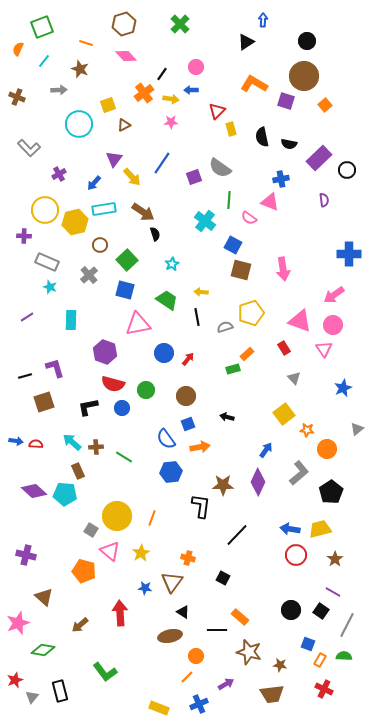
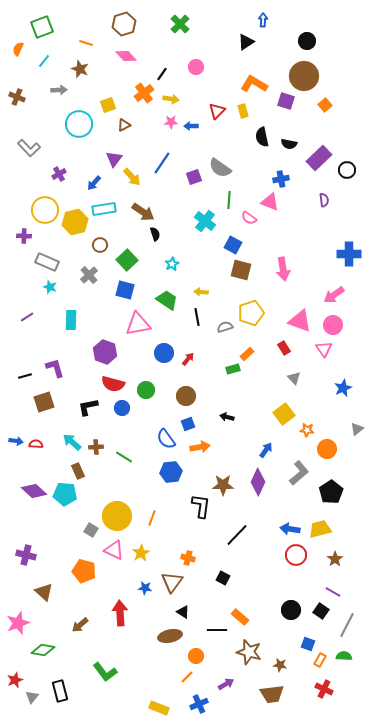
blue arrow at (191, 90): moved 36 px down
yellow rectangle at (231, 129): moved 12 px right, 18 px up
pink triangle at (110, 551): moved 4 px right, 1 px up; rotated 15 degrees counterclockwise
brown triangle at (44, 597): moved 5 px up
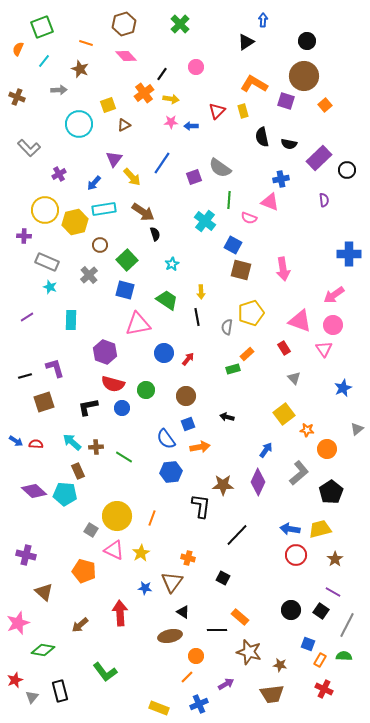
pink semicircle at (249, 218): rotated 14 degrees counterclockwise
yellow arrow at (201, 292): rotated 96 degrees counterclockwise
gray semicircle at (225, 327): moved 2 px right; rotated 63 degrees counterclockwise
blue arrow at (16, 441): rotated 24 degrees clockwise
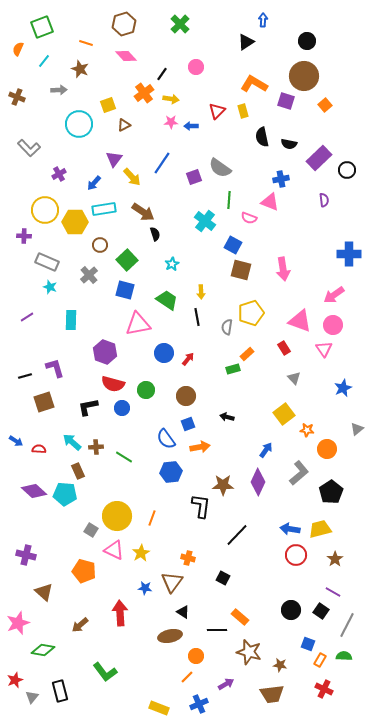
yellow hexagon at (75, 222): rotated 15 degrees clockwise
red semicircle at (36, 444): moved 3 px right, 5 px down
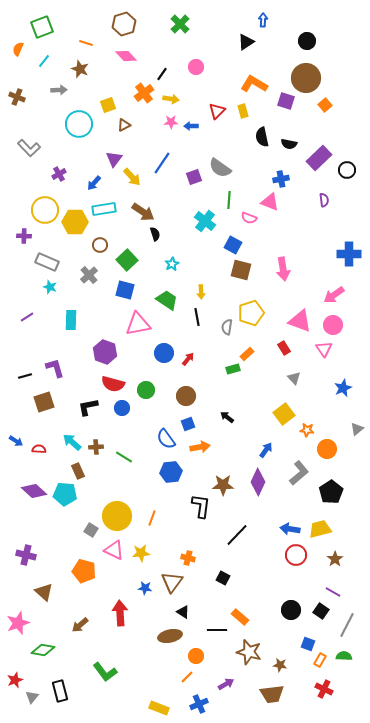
brown circle at (304, 76): moved 2 px right, 2 px down
black arrow at (227, 417): rotated 24 degrees clockwise
yellow star at (141, 553): rotated 24 degrees clockwise
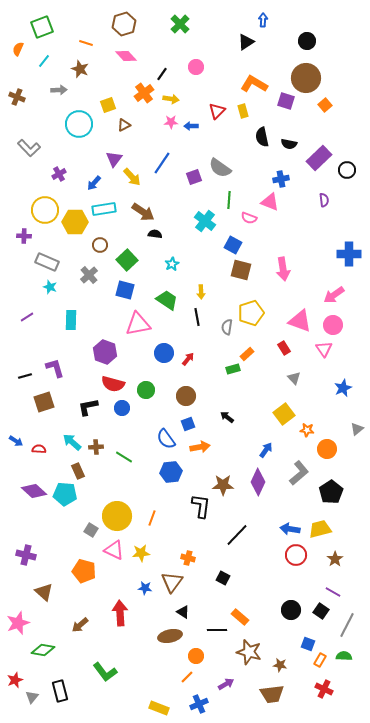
black semicircle at (155, 234): rotated 64 degrees counterclockwise
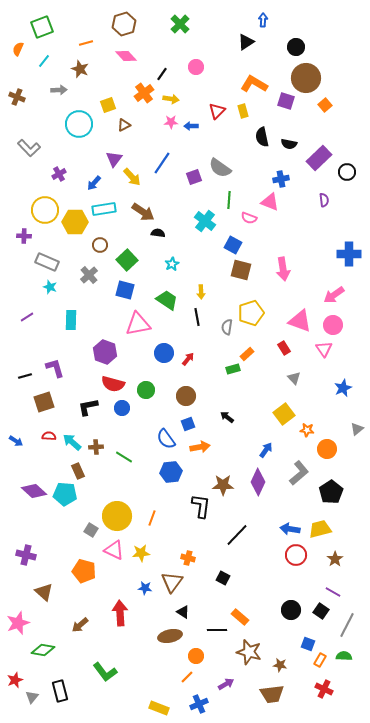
black circle at (307, 41): moved 11 px left, 6 px down
orange line at (86, 43): rotated 32 degrees counterclockwise
black circle at (347, 170): moved 2 px down
black semicircle at (155, 234): moved 3 px right, 1 px up
red semicircle at (39, 449): moved 10 px right, 13 px up
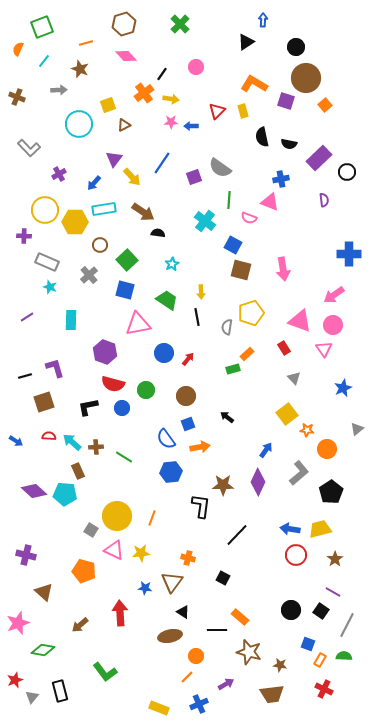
yellow square at (284, 414): moved 3 px right
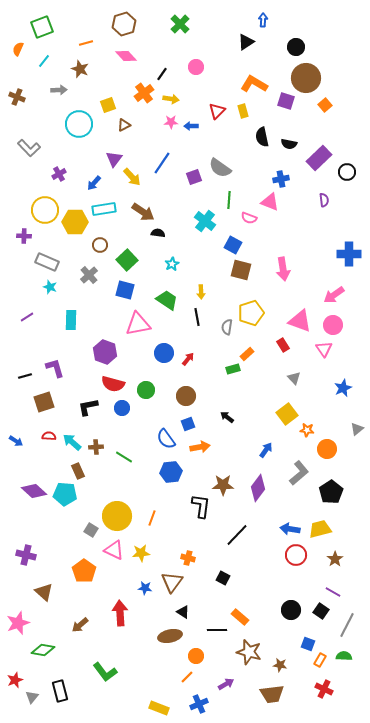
red rectangle at (284, 348): moved 1 px left, 3 px up
purple diamond at (258, 482): moved 6 px down; rotated 12 degrees clockwise
orange pentagon at (84, 571): rotated 20 degrees clockwise
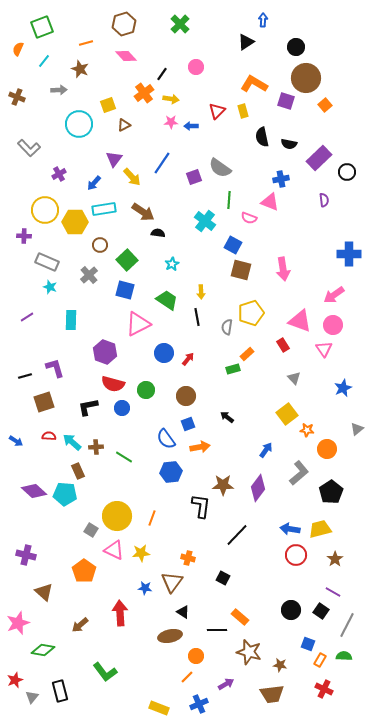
pink triangle at (138, 324): rotated 16 degrees counterclockwise
